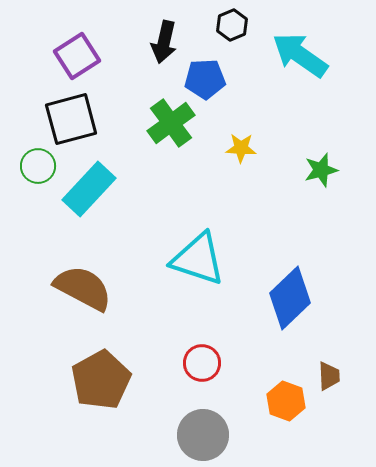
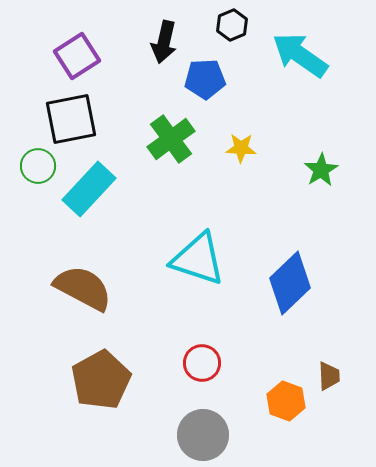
black square: rotated 4 degrees clockwise
green cross: moved 16 px down
green star: rotated 16 degrees counterclockwise
blue diamond: moved 15 px up
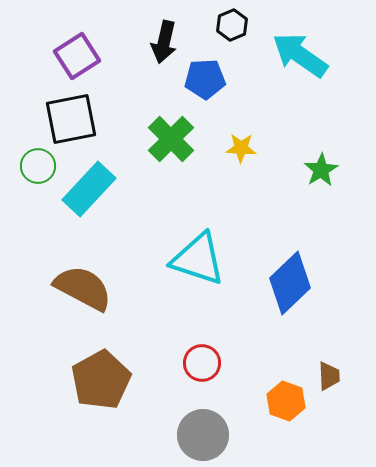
green cross: rotated 9 degrees counterclockwise
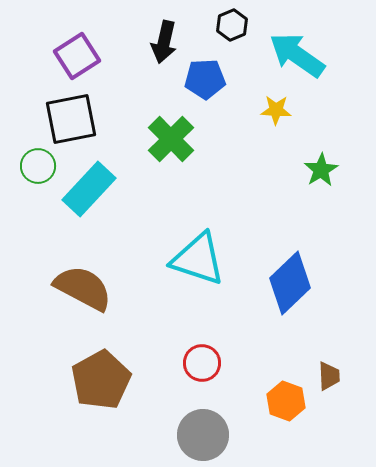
cyan arrow: moved 3 px left
yellow star: moved 35 px right, 38 px up
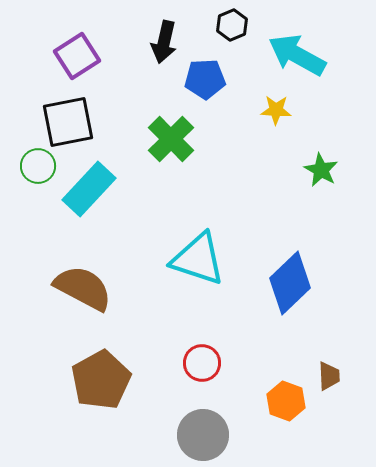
cyan arrow: rotated 6 degrees counterclockwise
black square: moved 3 px left, 3 px down
green star: rotated 12 degrees counterclockwise
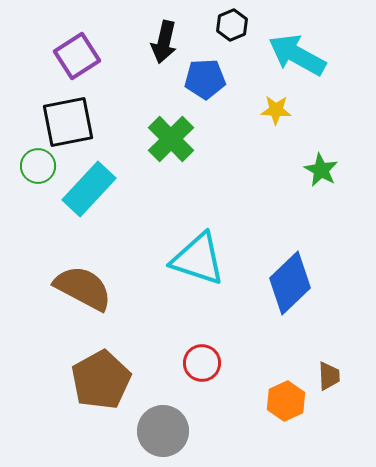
orange hexagon: rotated 15 degrees clockwise
gray circle: moved 40 px left, 4 px up
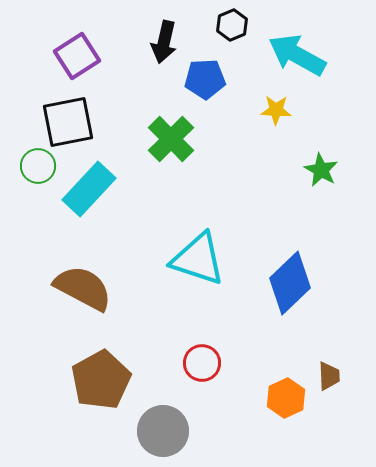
orange hexagon: moved 3 px up
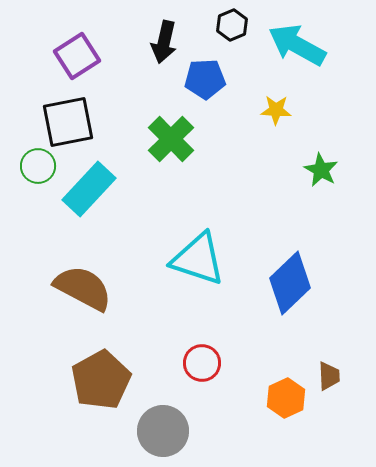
cyan arrow: moved 10 px up
